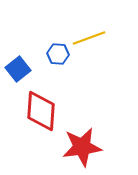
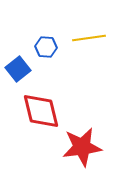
yellow line: rotated 12 degrees clockwise
blue hexagon: moved 12 px left, 7 px up
red diamond: rotated 18 degrees counterclockwise
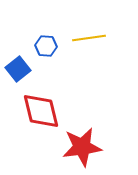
blue hexagon: moved 1 px up
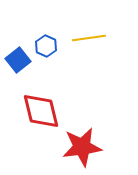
blue hexagon: rotated 20 degrees clockwise
blue square: moved 9 px up
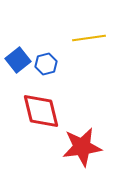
blue hexagon: moved 18 px down; rotated 20 degrees clockwise
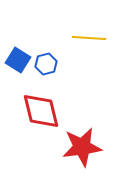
yellow line: rotated 12 degrees clockwise
blue square: rotated 20 degrees counterclockwise
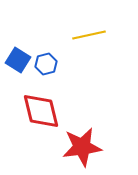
yellow line: moved 3 px up; rotated 16 degrees counterclockwise
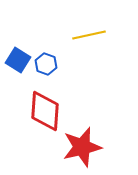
blue hexagon: rotated 25 degrees counterclockwise
red diamond: moved 4 px right; rotated 18 degrees clockwise
red star: rotated 6 degrees counterclockwise
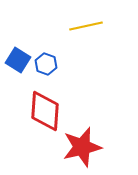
yellow line: moved 3 px left, 9 px up
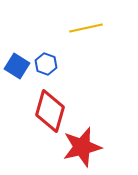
yellow line: moved 2 px down
blue square: moved 1 px left, 6 px down
red diamond: moved 5 px right; rotated 12 degrees clockwise
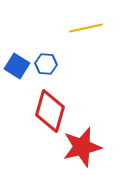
blue hexagon: rotated 15 degrees counterclockwise
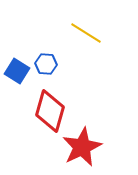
yellow line: moved 5 px down; rotated 44 degrees clockwise
blue square: moved 5 px down
red star: rotated 12 degrees counterclockwise
